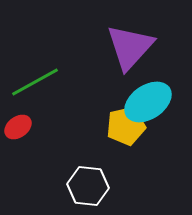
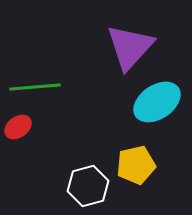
green line: moved 5 px down; rotated 24 degrees clockwise
cyan ellipse: moved 9 px right
yellow pentagon: moved 10 px right, 39 px down
white hexagon: rotated 21 degrees counterclockwise
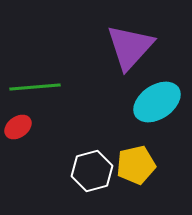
white hexagon: moved 4 px right, 15 px up
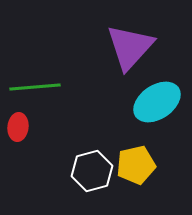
red ellipse: rotated 48 degrees counterclockwise
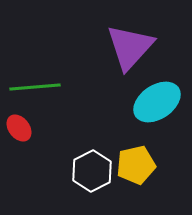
red ellipse: moved 1 px right, 1 px down; rotated 44 degrees counterclockwise
white hexagon: rotated 12 degrees counterclockwise
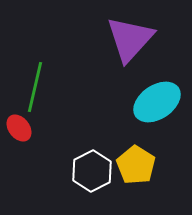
purple triangle: moved 8 px up
green line: rotated 72 degrees counterclockwise
yellow pentagon: rotated 27 degrees counterclockwise
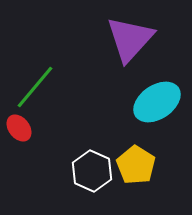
green line: rotated 27 degrees clockwise
white hexagon: rotated 9 degrees counterclockwise
